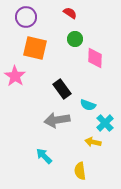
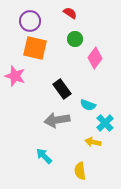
purple circle: moved 4 px right, 4 px down
pink diamond: rotated 35 degrees clockwise
pink star: rotated 15 degrees counterclockwise
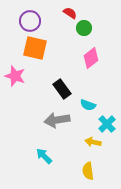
green circle: moved 9 px right, 11 px up
pink diamond: moved 4 px left; rotated 15 degrees clockwise
cyan cross: moved 2 px right, 1 px down
yellow semicircle: moved 8 px right
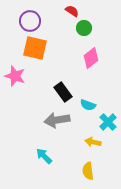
red semicircle: moved 2 px right, 2 px up
black rectangle: moved 1 px right, 3 px down
cyan cross: moved 1 px right, 2 px up
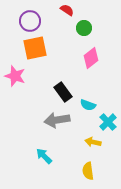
red semicircle: moved 5 px left, 1 px up
orange square: rotated 25 degrees counterclockwise
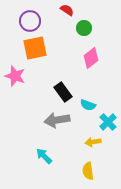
yellow arrow: rotated 21 degrees counterclockwise
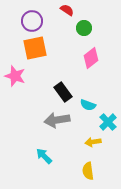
purple circle: moved 2 px right
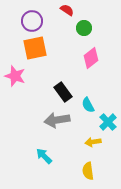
cyan semicircle: rotated 42 degrees clockwise
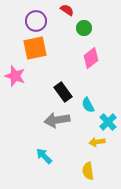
purple circle: moved 4 px right
yellow arrow: moved 4 px right
